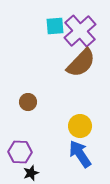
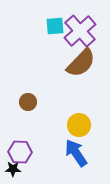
yellow circle: moved 1 px left, 1 px up
blue arrow: moved 4 px left, 1 px up
black star: moved 18 px left, 4 px up; rotated 21 degrees clockwise
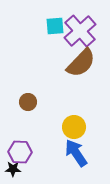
yellow circle: moved 5 px left, 2 px down
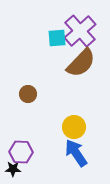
cyan square: moved 2 px right, 12 px down
brown circle: moved 8 px up
purple hexagon: moved 1 px right
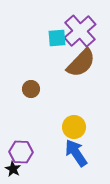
brown circle: moved 3 px right, 5 px up
black star: rotated 28 degrees clockwise
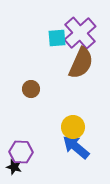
purple cross: moved 2 px down
brown semicircle: rotated 20 degrees counterclockwise
yellow circle: moved 1 px left
blue arrow: moved 6 px up; rotated 16 degrees counterclockwise
black star: moved 1 px right, 2 px up; rotated 14 degrees counterclockwise
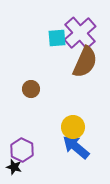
brown semicircle: moved 4 px right, 1 px up
purple hexagon: moved 1 px right, 2 px up; rotated 25 degrees clockwise
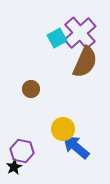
cyan square: rotated 24 degrees counterclockwise
yellow circle: moved 10 px left, 2 px down
purple hexagon: moved 1 px down; rotated 15 degrees counterclockwise
black star: rotated 28 degrees clockwise
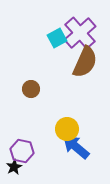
yellow circle: moved 4 px right
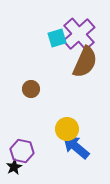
purple cross: moved 1 px left, 1 px down
cyan square: rotated 12 degrees clockwise
